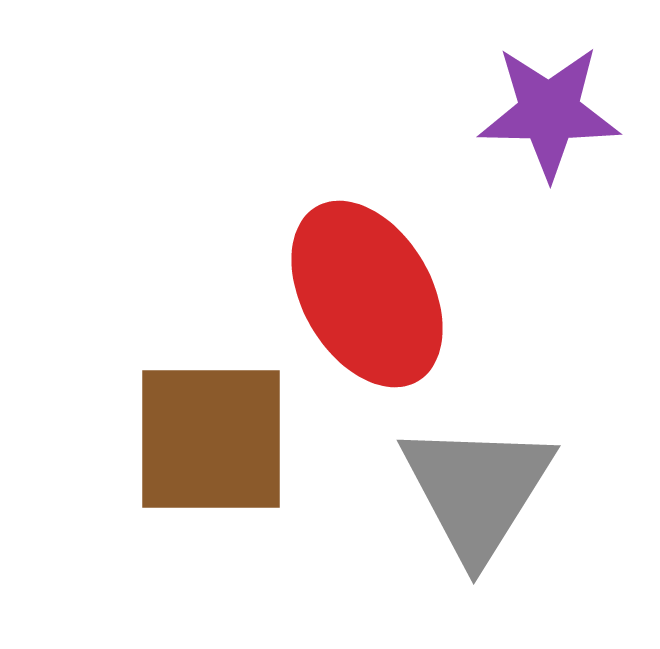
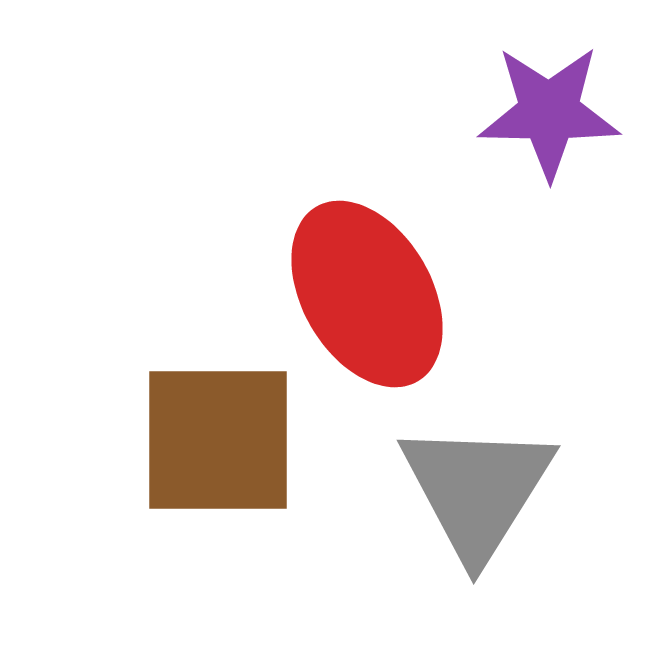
brown square: moved 7 px right, 1 px down
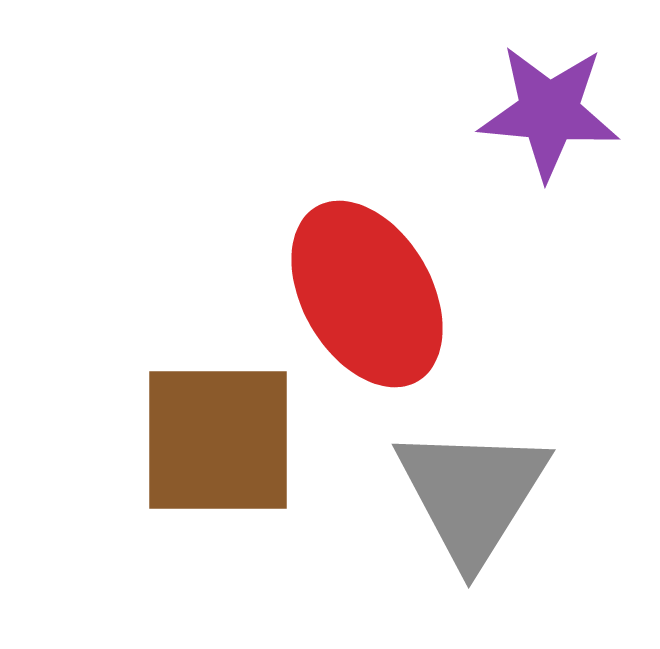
purple star: rotated 4 degrees clockwise
gray triangle: moved 5 px left, 4 px down
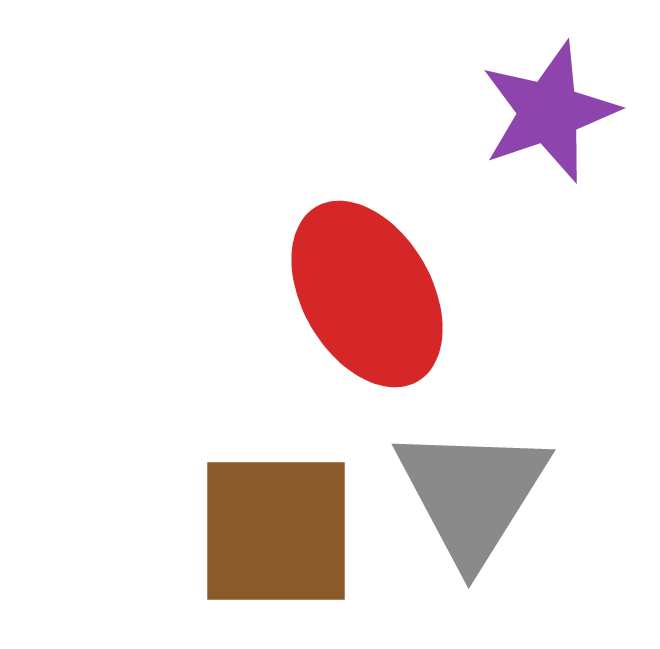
purple star: rotated 24 degrees counterclockwise
brown square: moved 58 px right, 91 px down
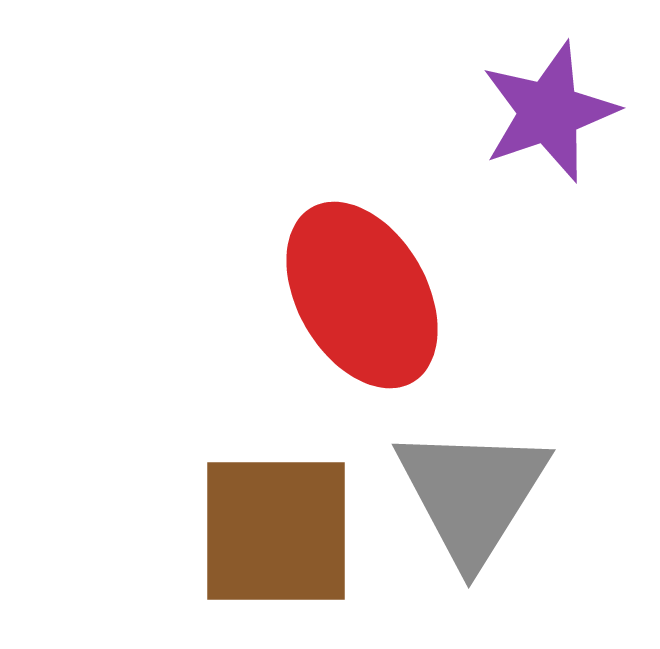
red ellipse: moved 5 px left, 1 px down
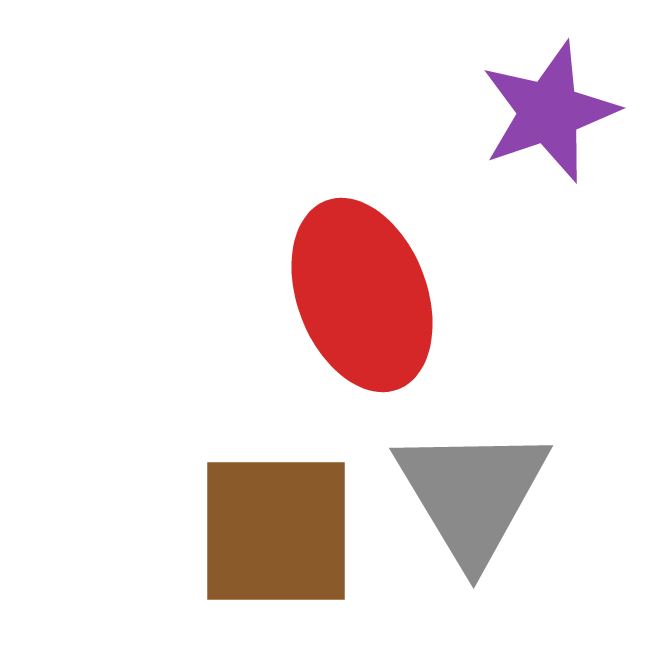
red ellipse: rotated 9 degrees clockwise
gray triangle: rotated 3 degrees counterclockwise
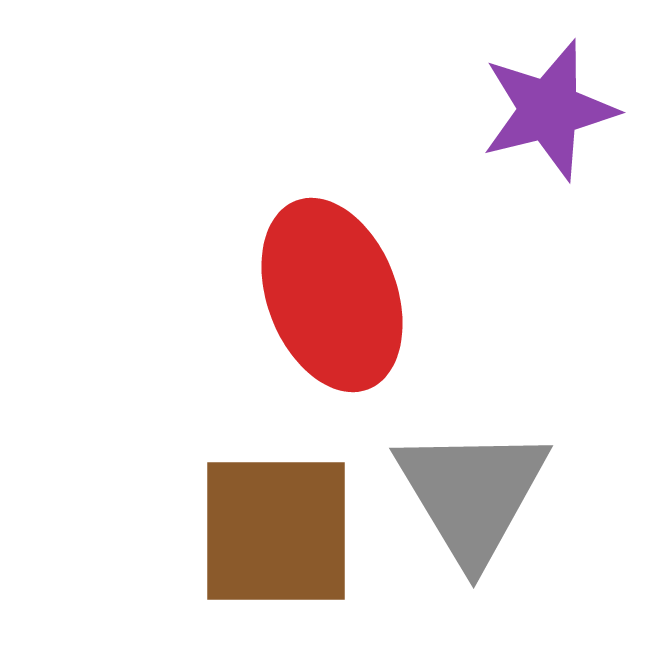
purple star: moved 2 px up; rotated 5 degrees clockwise
red ellipse: moved 30 px left
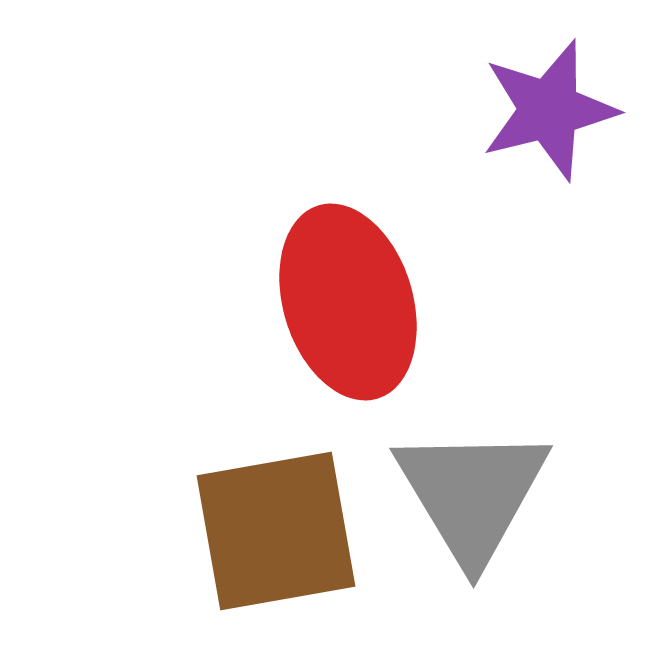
red ellipse: moved 16 px right, 7 px down; rotated 4 degrees clockwise
brown square: rotated 10 degrees counterclockwise
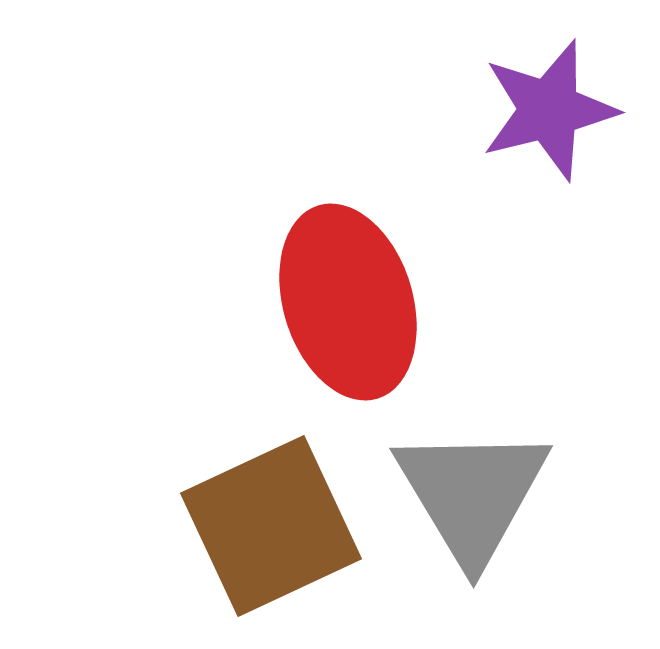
brown square: moved 5 px left, 5 px up; rotated 15 degrees counterclockwise
